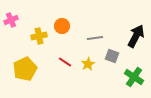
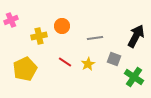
gray square: moved 2 px right, 3 px down
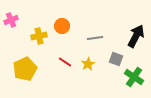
gray square: moved 2 px right
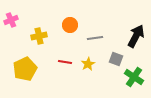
orange circle: moved 8 px right, 1 px up
red line: rotated 24 degrees counterclockwise
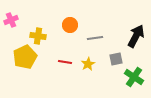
yellow cross: moved 1 px left; rotated 21 degrees clockwise
gray square: rotated 32 degrees counterclockwise
yellow pentagon: moved 12 px up
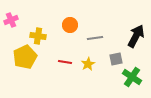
green cross: moved 2 px left
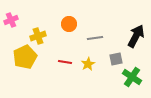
orange circle: moved 1 px left, 1 px up
yellow cross: rotated 28 degrees counterclockwise
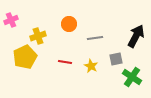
yellow star: moved 3 px right, 2 px down; rotated 16 degrees counterclockwise
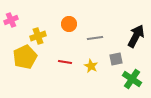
green cross: moved 2 px down
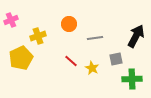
yellow pentagon: moved 4 px left, 1 px down
red line: moved 6 px right, 1 px up; rotated 32 degrees clockwise
yellow star: moved 1 px right, 2 px down
green cross: rotated 36 degrees counterclockwise
